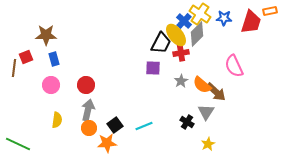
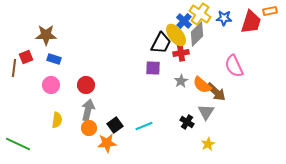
blue rectangle: rotated 56 degrees counterclockwise
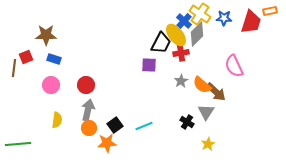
purple square: moved 4 px left, 3 px up
green line: rotated 30 degrees counterclockwise
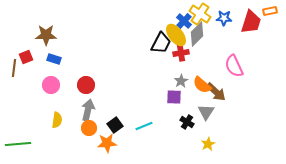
purple square: moved 25 px right, 32 px down
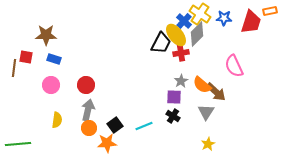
red square: rotated 32 degrees clockwise
black cross: moved 14 px left, 6 px up
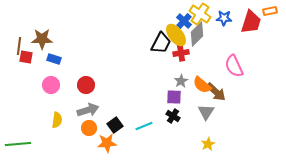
brown star: moved 4 px left, 4 px down
brown line: moved 5 px right, 22 px up
gray arrow: rotated 60 degrees clockwise
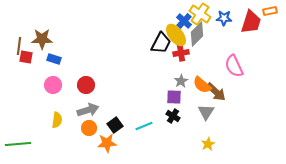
pink circle: moved 2 px right
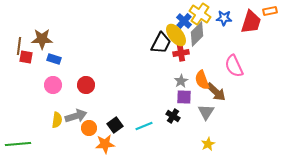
orange semicircle: moved 5 px up; rotated 30 degrees clockwise
purple square: moved 10 px right
gray arrow: moved 12 px left, 6 px down
orange star: moved 2 px left, 1 px down
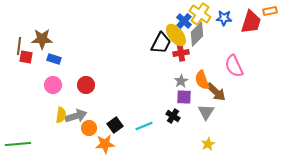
yellow semicircle: moved 4 px right, 5 px up
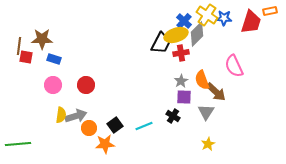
yellow cross: moved 7 px right, 1 px down
yellow ellipse: rotated 70 degrees counterclockwise
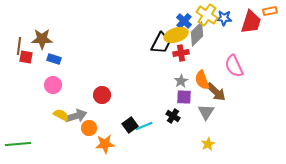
red circle: moved 16 px right, 10 px down
yellow semicircle: rotated 70 degrees counterclockwise
black square: moved 15 px right
